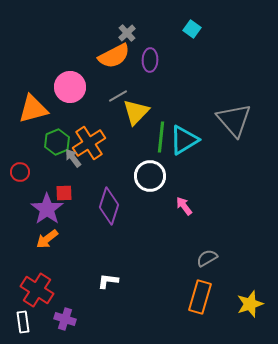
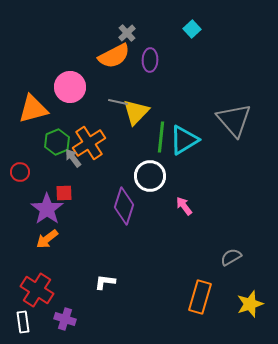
cyan square: rotated 12 degrees clockwise
gray line: moved 6 px down; rotated 42 degrees clockwise
purple diamond: moved 15 px right
gray semicircle: moved 24 px right, 1 px up
white L-shape: moved 3 px left, 1 px down
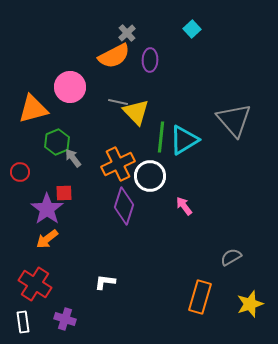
yellow triangle: rotated 28 degrees counterclockwise
orange cross: moved 29 px right, 21 px down; rotated 8 degrees clockwise
red cross: moved 2 px left, 6 px up
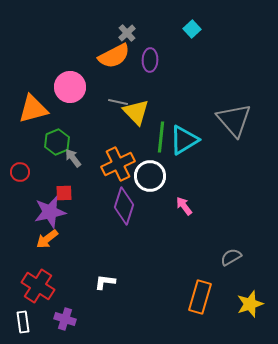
purple star: moved 3 px right, 3 px down; rotated 24 degrees clockwise
red cross: moved 3 px right, 2 px down
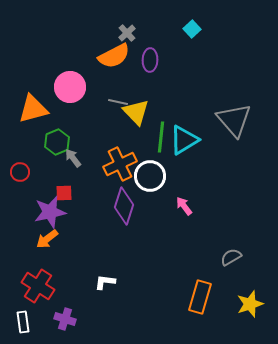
orange cross: moved 2 px right
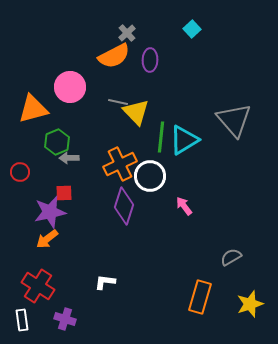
gray arrow: moved 4 px left; rotated 54 degrees counterclockwise
white rectangle: moved 1 px left, 2 px up
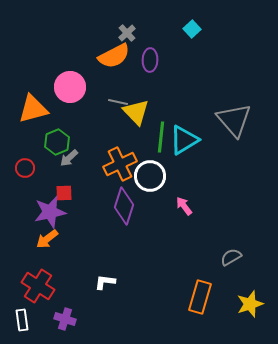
gray arrow: rotated 42 degrees counterclockwise
red circle: moved 5 px right, 4 px up
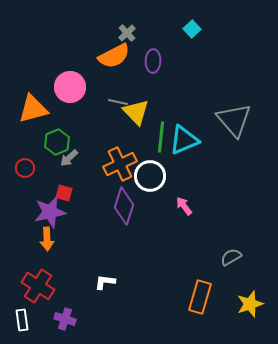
purple ellipse: moved 3 px right, 1 px down
cyan triangle: rotated 8 degrees clockwise
red square: rotated 18 degrees clockwise
orange arrow: rotated 55 degrees counterclockwise
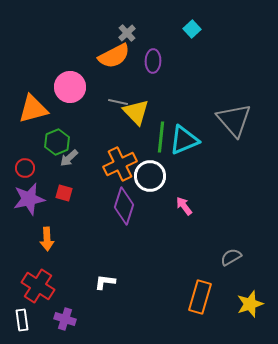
purple star: moved 21 px left, 13 px up
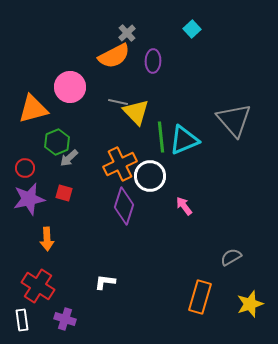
green line: rotated 12 degrees counterclockwise
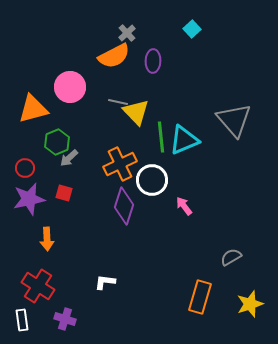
white circle: moved 2 px right, 4 px down
